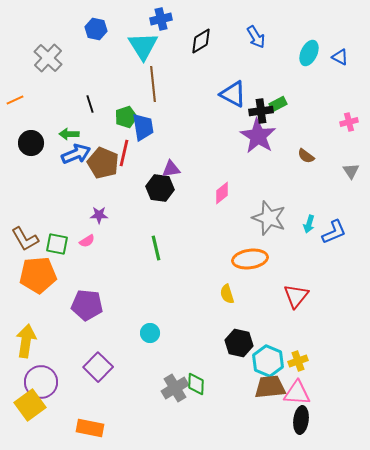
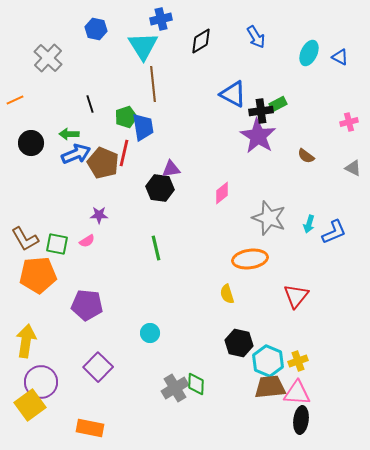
gray triangle at (351, 171): moved 2 px right, 3 px up; rotated 30 degrees counterclockwise
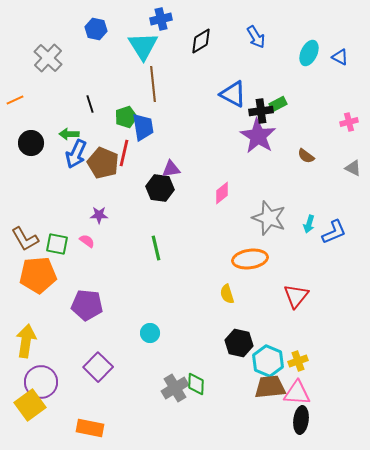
blue arrow at (76, 154): rotated 136 degrees clockwise
pink semicircle at (87, 241): rotated 112 degrees counterclockwise
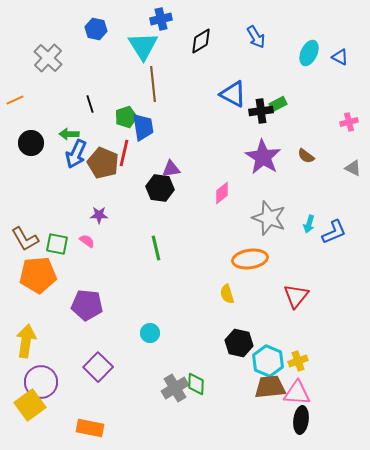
purple star at (258, 136): moved 5 px right, 21 px down
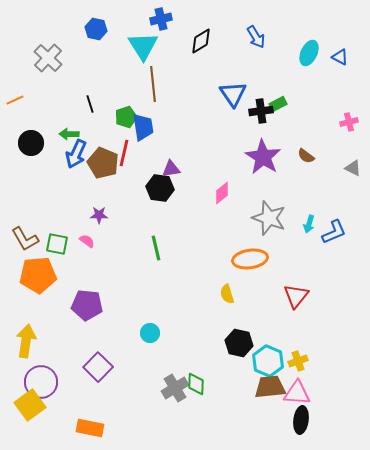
blue triangle at (233, 94): rotated 28 degrees clockwise
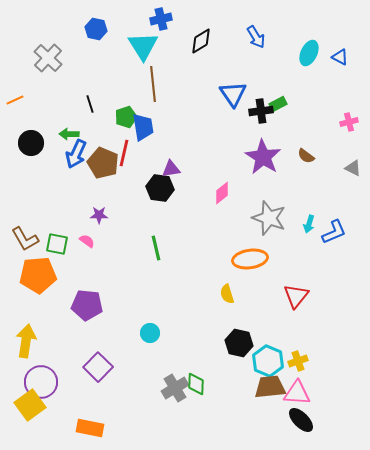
black ellipse at (301, 420): rotated 52 degrees counterclockwise
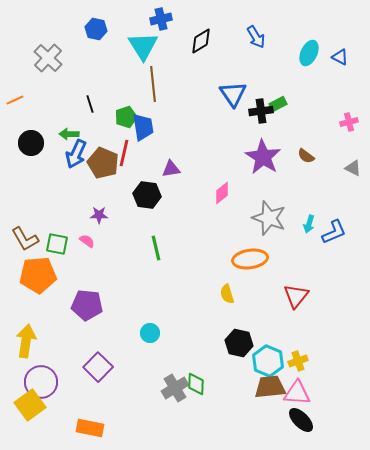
black hexagon at (160, 188): moved 13 px left, 7 px down
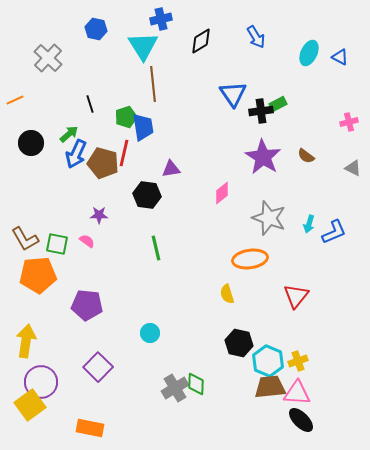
green arrow at (69, 134): rotated 138 degrees clockwise
brown pentagon at (103, 163): rotated 8 degrees counterclockwise
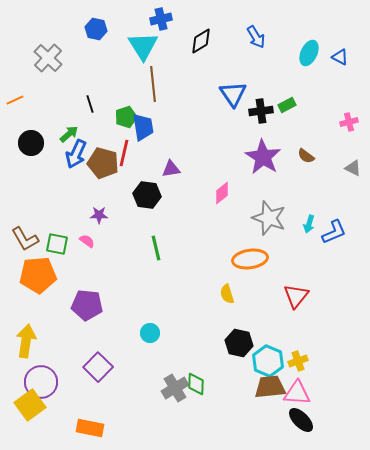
green rectangle at (278, 104): moved 9 px right, 1 px down
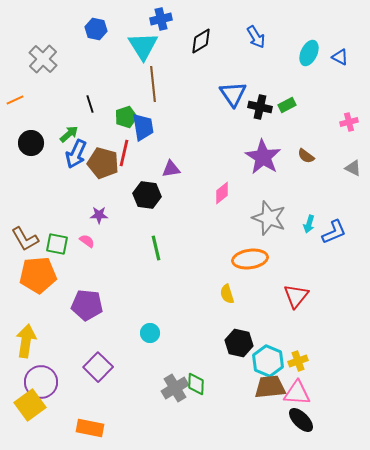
gray cross at (48, 58): moved 5 px left, 1 px down
black cross at (261, 111): moved 1 px left, 4 px up; rotated 20 degrees clockwise
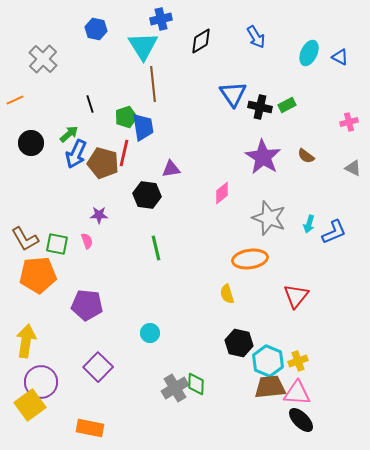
pink semicircle at (87, 241): rotated 35 degrees clockwise
